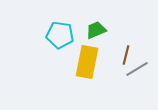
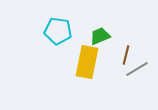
green trapezoid: moved 4 px right, 6 px down
cyan pentagon: moved 2 px left, 4 px up
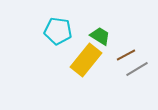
green trapezoid: rotated 55 degrees clockwise
brown line: rotated 48 degrees clockwise
yellow rectangle: moved 1 px left, 2 px up; rotated 28 degrees clockwise
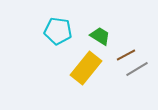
yellow rectangle: moved 8 px down
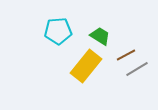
cyan pentagon: rotated 12 degrees counterclockwise
yellow rectangle: moved 2 px up
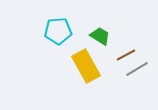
yellow rectangle: rotated 68 degrees counterclockwise
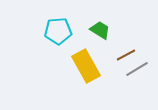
green trapezoid: moved 6 px up
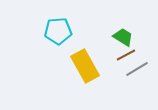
green trapezoid: moved 23 px right, 7 px down
yellow rectangle: moved 1 px left
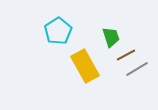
cyan pentagon: rotated 28 degrees counterclockwise
green trapezoid: moved 12 px left; rotated 40 degrees clockwise
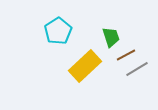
yellow rectangle: rotated 76 degrees clockwise
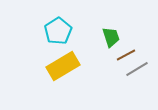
yellow rectangle: moved 22 px left; rotated 12 degrees clockwise
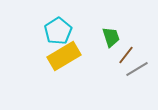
brown line: rotated 24 degrees counterclockwise
yellow rectangle: moved 1 px right, 10 px up
